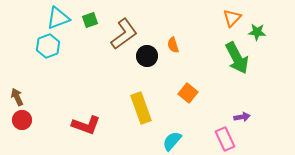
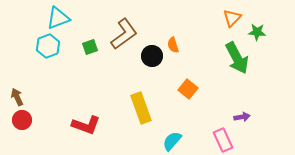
green square: moved 27 px down
black circle: moved 5 px right
orange square: moved 4 px up
pink rectangle: moved 2 px left, 1 px down
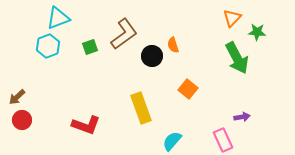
brown arrow: rotated 108 degrees counterclockwise
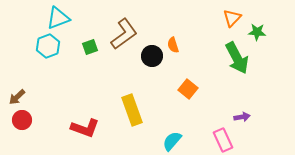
yellow rectangle: moved 9 px left, 2 px down
red L-shape: moved 1 px left, 3 px down
